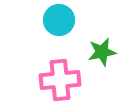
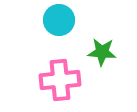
green star: rotated 16 degrees clockwise
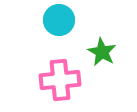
green star: rotated 24 degrees clockwise
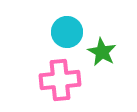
cyan circle: moved 8 px right, 12 px down
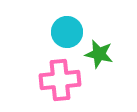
green star: moved 3 px left, 2 px down; rotated 16 degrees counterclockwise
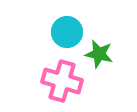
pink cross: moved 2 px right, 1 px down; rotated 21 degrees clockwise
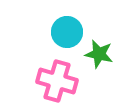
pink cross: moved 5 px left
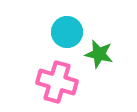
pink cross: moved 1 px down
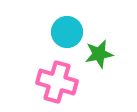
green star: rotated 24 degrees counterclockwise
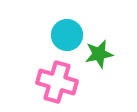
cyan circle: moved 3 px down
